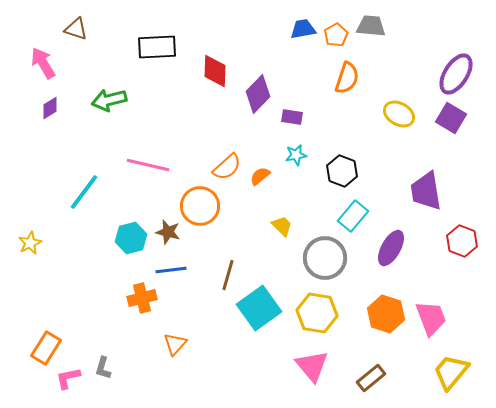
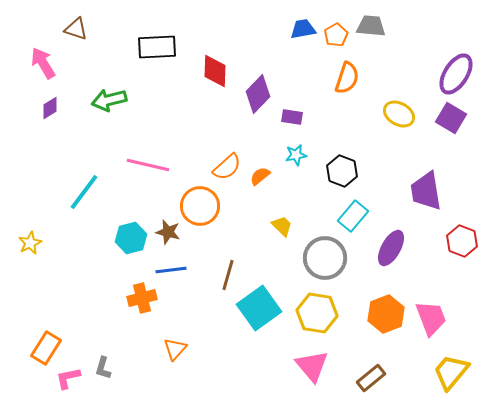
orange hexagon at (386, 314): rotated 21 degrees clockwise
orange triangle at (175, 344): moved 5 px down
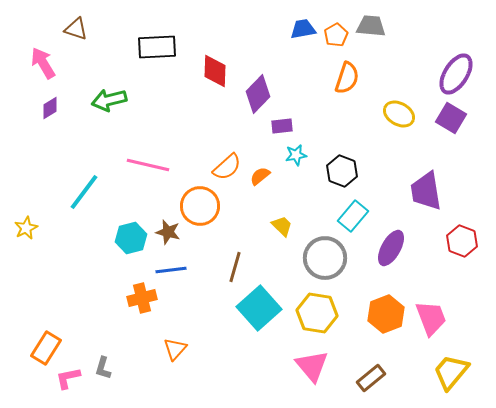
purple rectangle at (292, 117): moved 10 px left, 9 px down; rotated 15 degrees counterclockwise
yellow star at (30, 243): moved 4 px left, 15 px up
brown line at (228, 275): moved 7 px right, 8 px up
cyan square at (259, 308): rotated 6 degrees counterclockwise
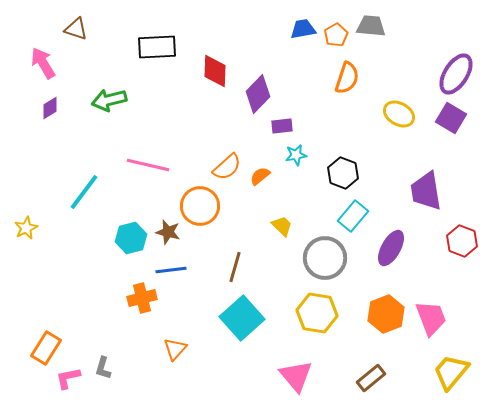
black hexagon at (342, 171): moved 1 px right, 2 px down
cyan square at (259, 308): moved 17 px left, 10 px down
pink triangle at (312, 366): moved 16 px left, 10 px down
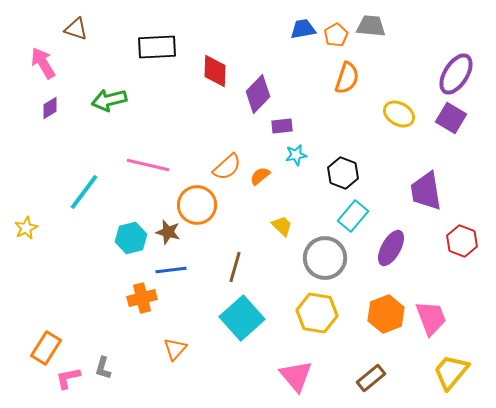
orange circle at (200, 206): moved 3 px left, 1 px up
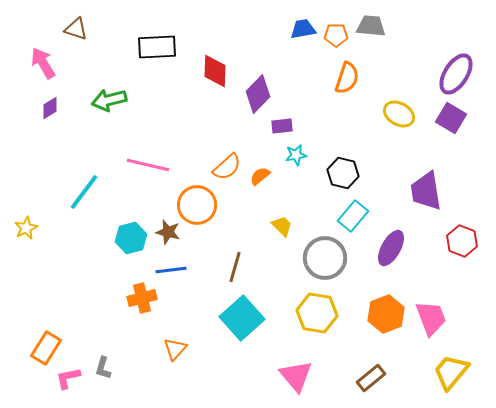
orange pentagon at (336, 35): rotated 30 degrees clockwise
black hexagon at (343, 173): rotated 8 degrees counterclockwise
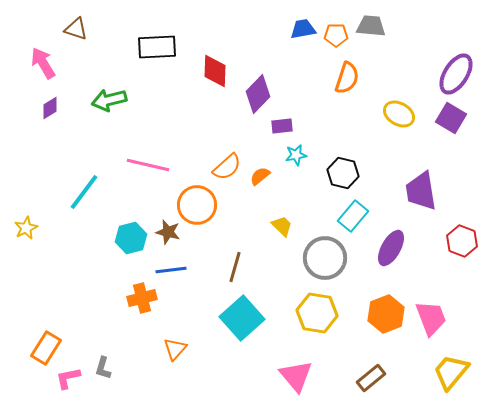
purple trapezoid at (426, 191): moved 5 px left
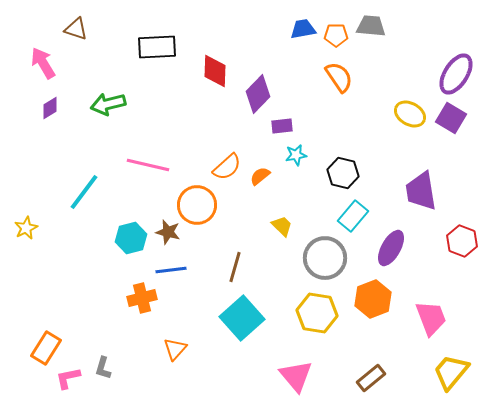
orange semicircle at (347, 78): moved 8 px left, 1 px up; rotated 52 degrees counterclockwise
green arrow at (109, 100): moved 1 px left, 4 px down
yellow ellipse at (399, 114): moved 11 px right
orange hexagon at (386, 314): moved 13 px left, 15 px up
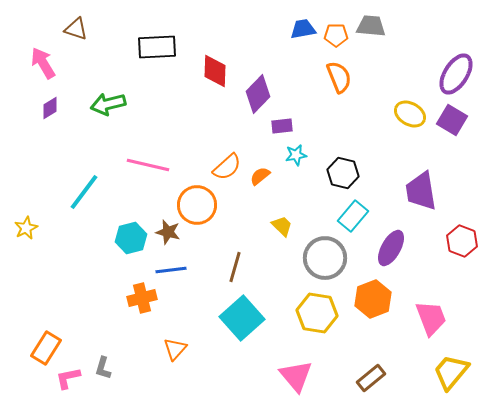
orange semicircle at (339, 77): rotated 12 degrees clockwise
purple square at (451, 118): moved 1 px right, 2 px down
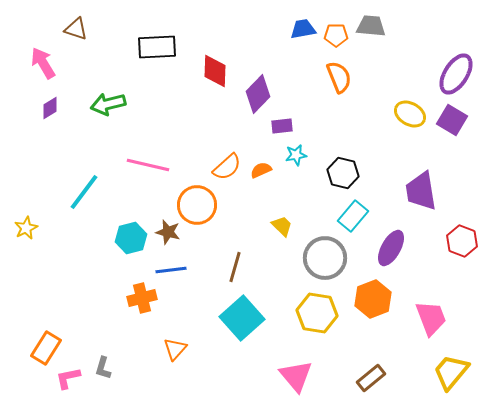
orange semicircle at (260, 176): moved 1 px right, 6 px up; rotated 15 degrees clockwise
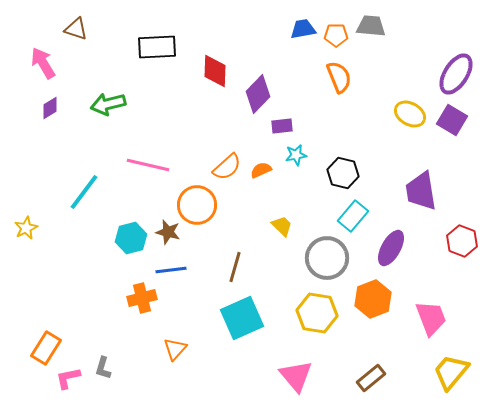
gray circle at (325, 258): moved 2 px right
cyan square at (242, 318): rotated 18 degrees clockwise
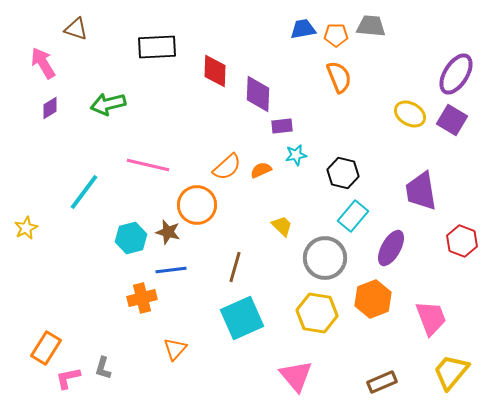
purple diamond at (258, 94): rotated 42 degrees counterclockwise
gray circle at (327, 258): moved 2 px left
brown rectangle at (371, 378): moved 11 px right, 4 px down; rotated 16 degrees clockwise
